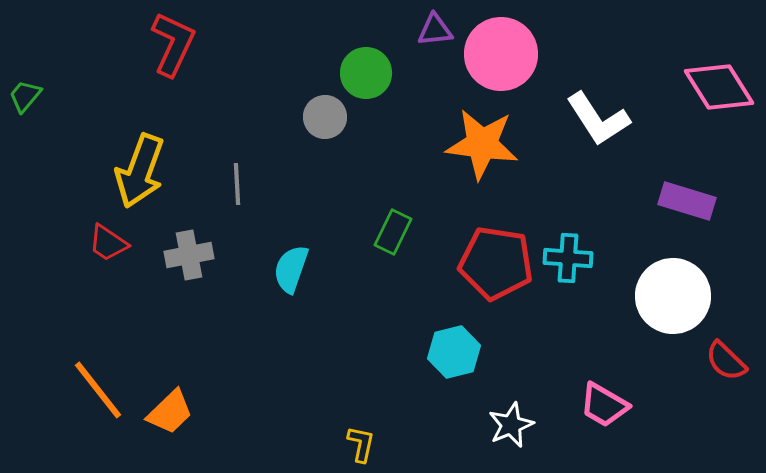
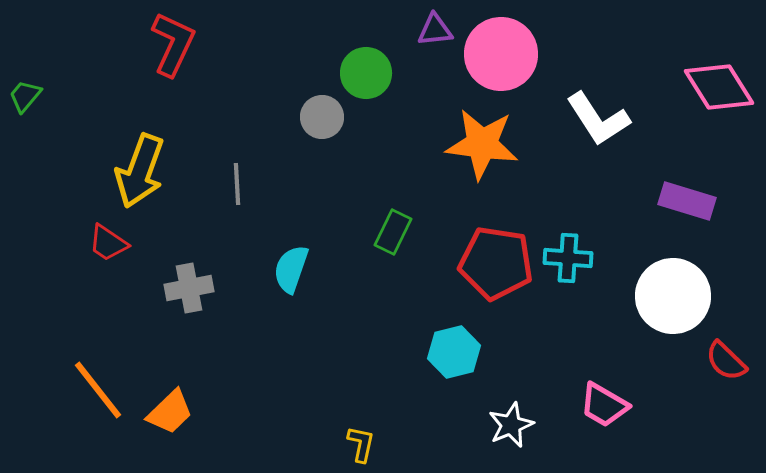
gray circle: moved 3 px left
gray cross: moved 33 px down
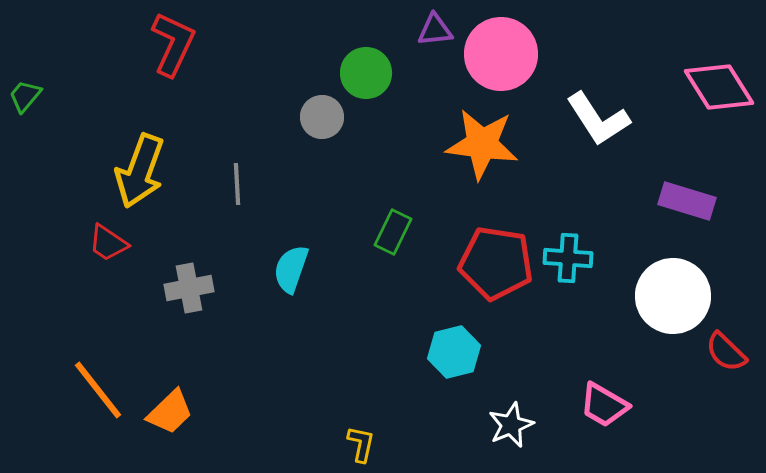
red semicircle: moved 9 px up
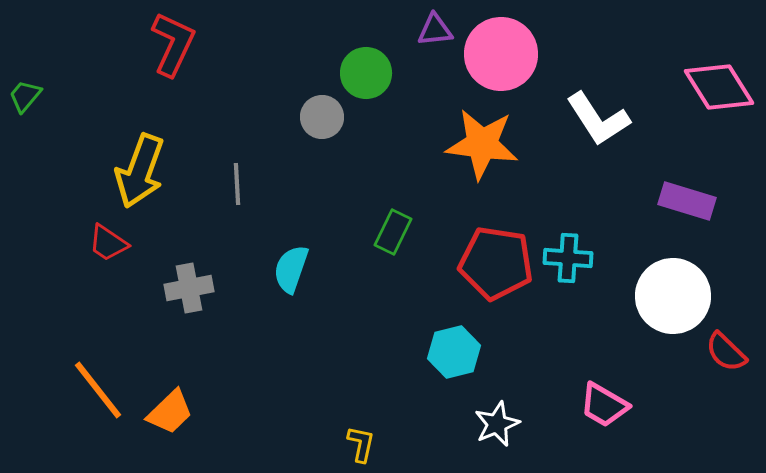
white star: moved 14 px left, 1 px up
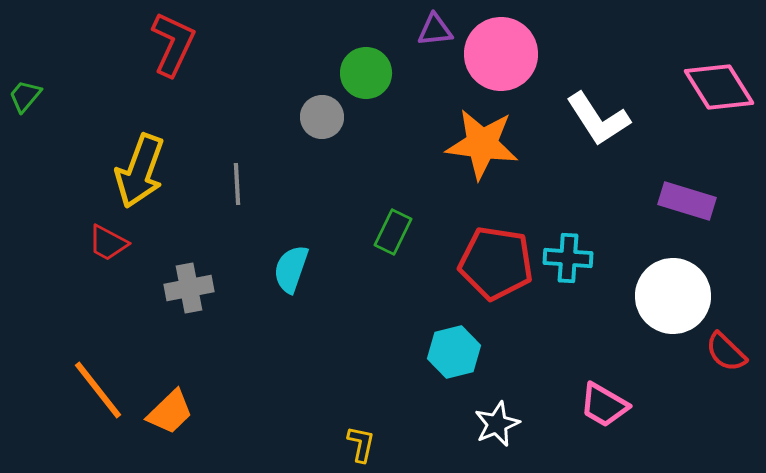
red trapezoid: rotated 6 degrees counterclockwise
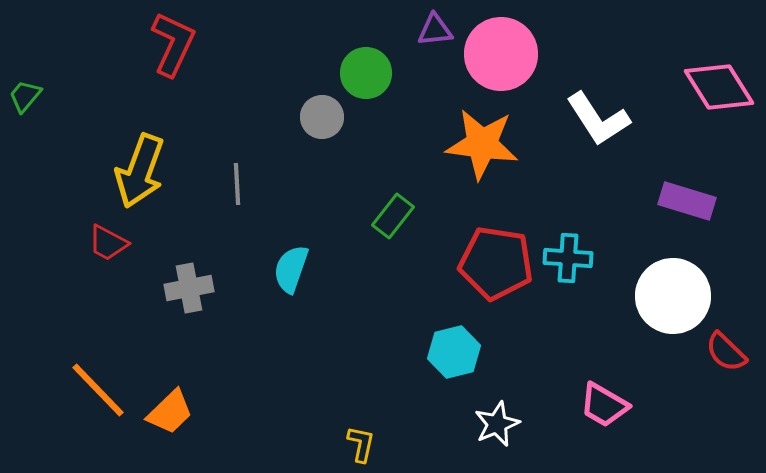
green rectangle: moved 16 px up; rotated 12 degrees clockwise
orange line: rotated 6 degrees counterclockwise
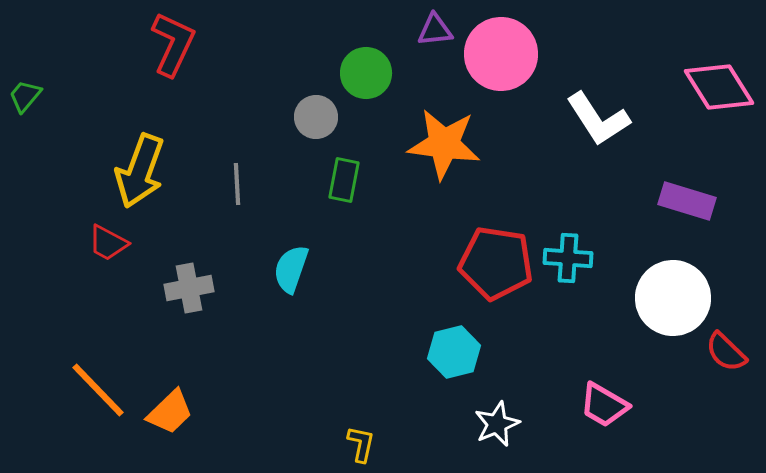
gray circle: moved 6 px left
orange star: moved 38 px left
green rectangle: moved 49 px left, 36 px up; rotated 27 degrees counterclockwise
white circle: moved 2 px down
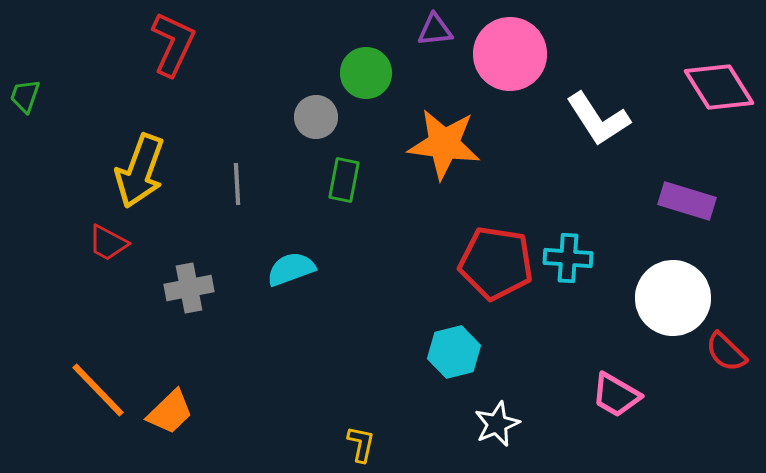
pink circle: moved 9 px right
green trapezoid: rotated 21 degrees counterclockwise
cyan semicircle: rotated 51 degrees clockwise
pink trapezoid: moved 12 px right, 10 px up
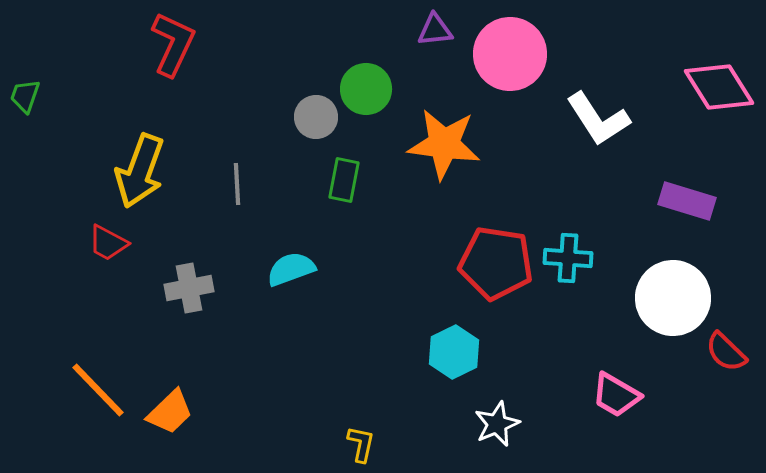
green circle: moved 16 px down
cyan hexagon: rotated 12 degrees counterclockwise
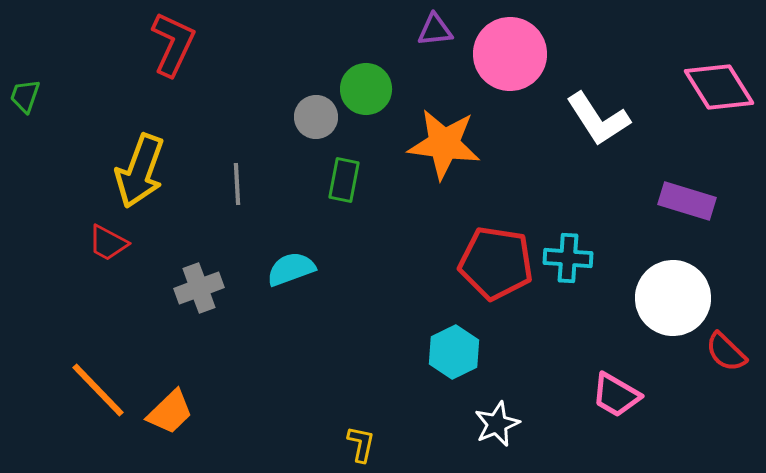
gray cross: moved 10 px right; rotated 9 degrees counterclockwise
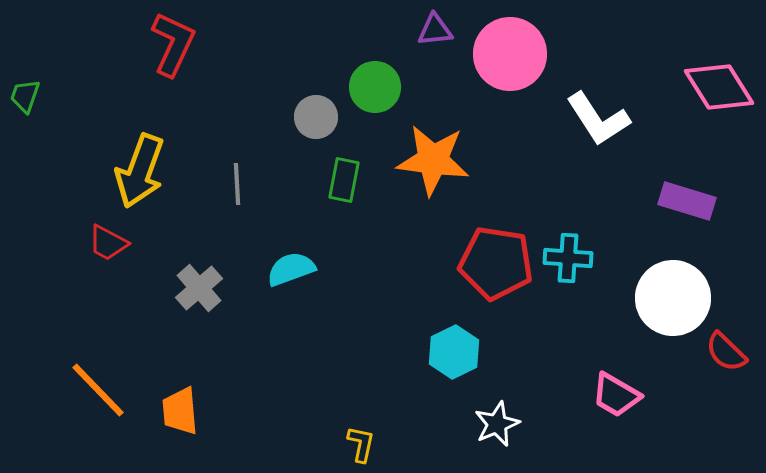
green circle: moved 9 px right, 2 px up
orange star: moved 11 px left, 16 px down
gray cross: rotated 21 degrees counterclockwise
orange trapezoid: moved 10 px right, 1 px up; rotated 129 degrees clockwise
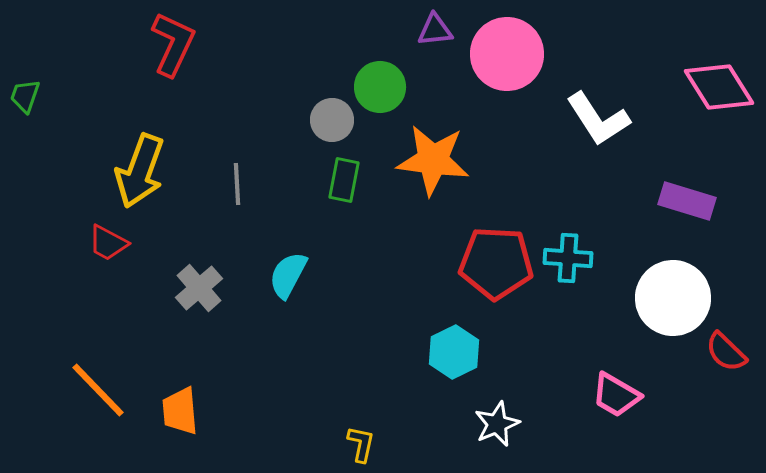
pink circle: moved 3 px left
green circle: moved 5 px right
gray circle: moved 16 px right, 3 px down
red pentagon: rotated 6 degrees counterclockwise
cyan semicircle: moved 3 px left, 6 px down; rotated 42 degrees counterclockwise
